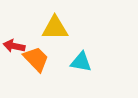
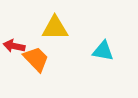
cyan triangle: moved 22 px right, 11 px up
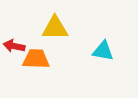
orange trapezoid: rotated 44 degrees counterclockwise
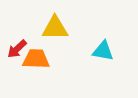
red arrow: moved 3 px right, 3 px down; rotated 55 degrees counterclockwise
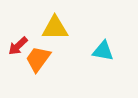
red arrow: moved 1 px right, 3 px up
orange trapezoid: moved 2 px right; rotated 56 degrees counterclockwise
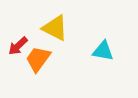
yellow triangle: rotated 28 degrees clockwise
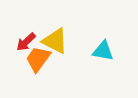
yellow triangle: moved 13 px down
red arrow: moved 8 px right, 4 px up
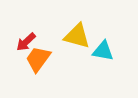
yellow triangle: moved 22 px right, 5 px up; rotated 12 degrees counterclockwise
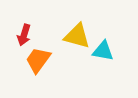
red arrow: moved 2 px left, 7 px up; rotated 30 degrees counterclockwise
orange trapezoid: moved 1 px down
